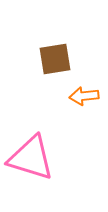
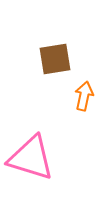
orange arrow: rotated 108 degrees clockwise
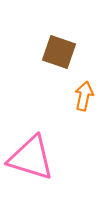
brown square: moved 4 px right, 7 px up; rotated 28 degrees clockwise
